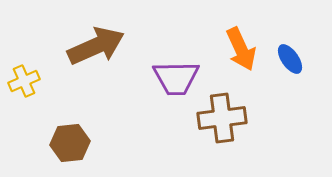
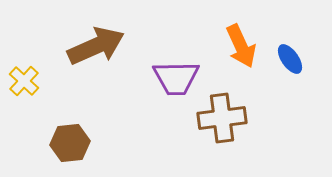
orange arrow: moved 3 px up
yellow cross: rotated 24 degrees counterclockwise
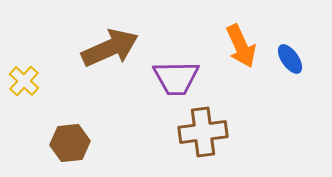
brown arrow: moved 14 px right, 2 px down
brown cross: moved 19 px left, 14 px down
